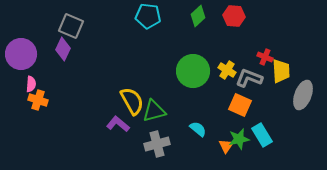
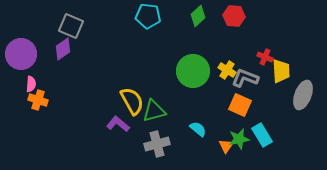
purple diamond: rotated 30 degrees clockwise
gray L-shape: moved 4 px left
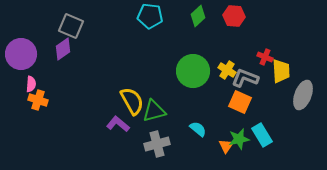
cyan pentagon: moved 2 px right
orange square: moved 3 px up
